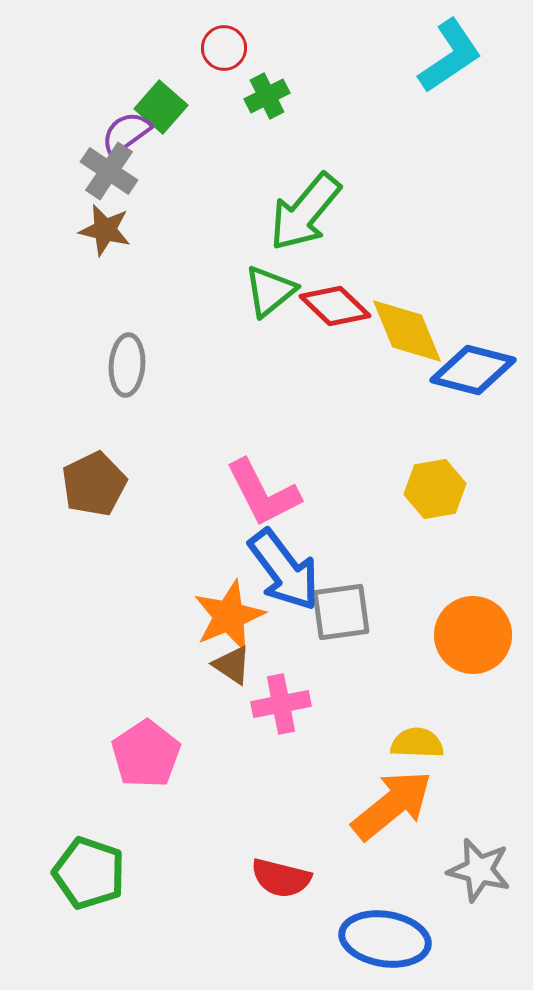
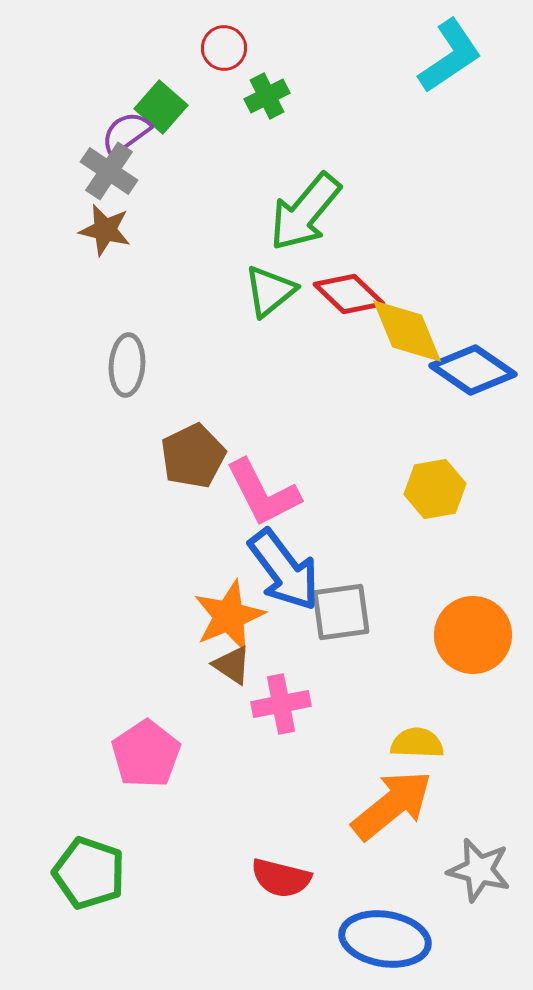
red diamond: moved 14 px right, 12 px up
blue diamond: rotated 20 degrees clockwise
brown pentagon: moved 99 px right, 28 px up
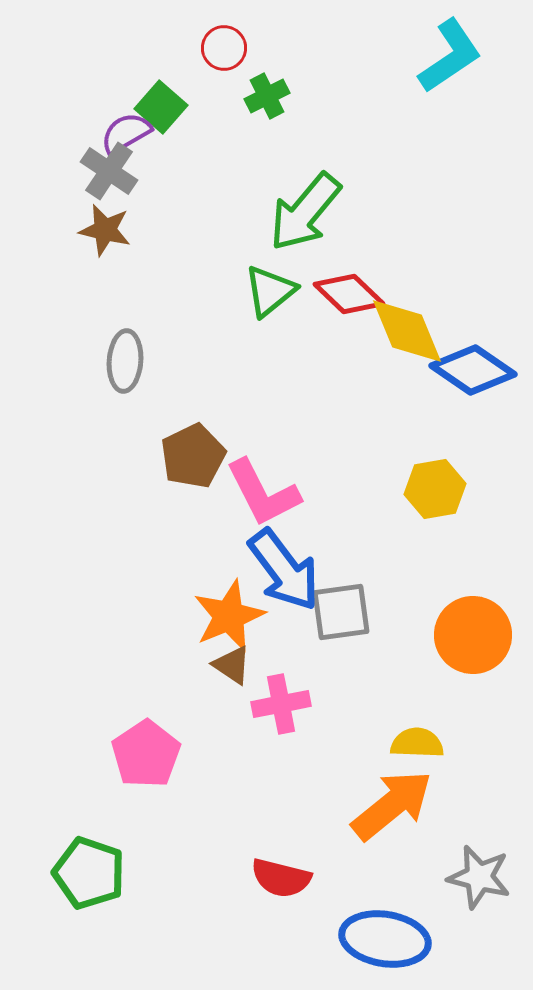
purple semicircle: rotated 6 degrees clockwise
gray ellipse: moved 2 px left, 4 px up
gray star: moved 7 px down
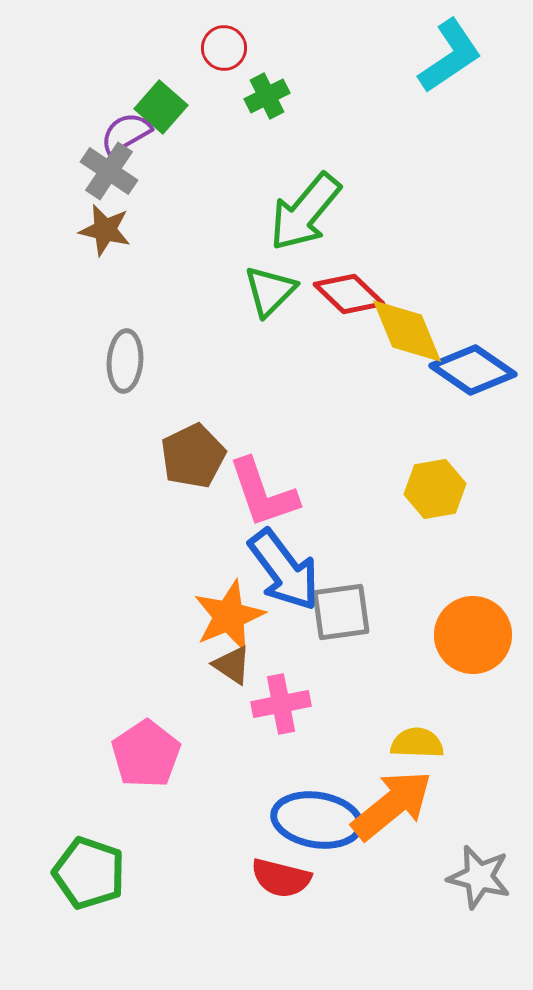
green triangle: rotated 6 degrees counterclockwise
pink L-shape: rotated 8 degrees clockwise
blue ellipse: moved 68 px left, 119 px up
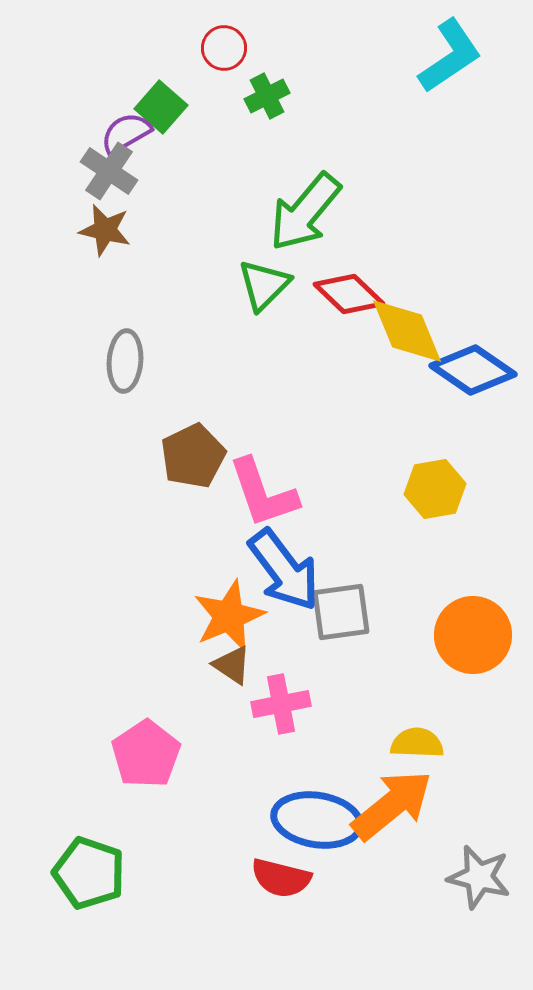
green triangle: moved 6 px left, 6 px up
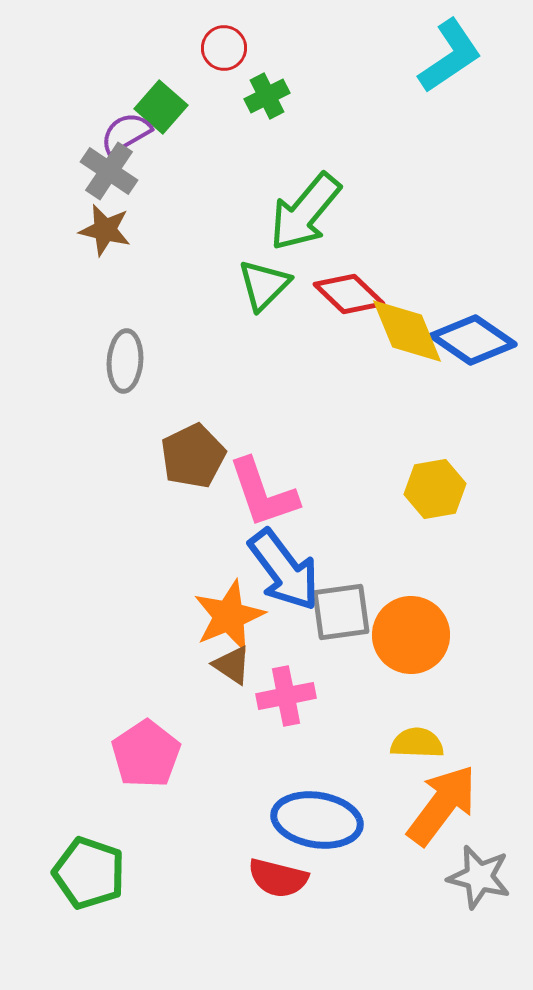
blue diamond: moved 30 px up
orange circle: moved 62 px left
pink cross: moved 5 px right, 8 px up
orange arrow: moved 50 px right; rotated 14 degrees counterclockwise
red semicircle: moved 3 px left
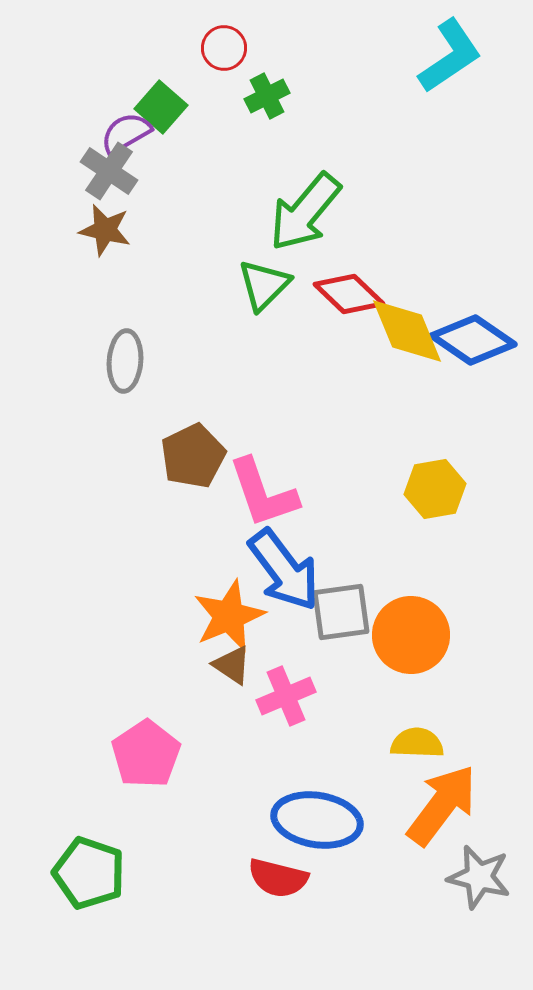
pink cross: rotated 12 degrees counterclockwise
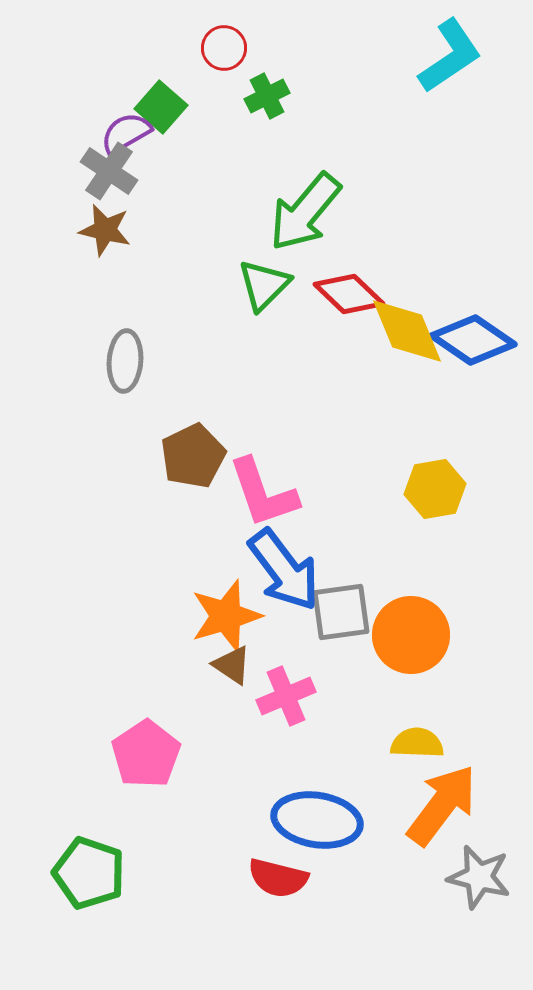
orange star: moved 3 px left; rotated 6 degrees clockwise
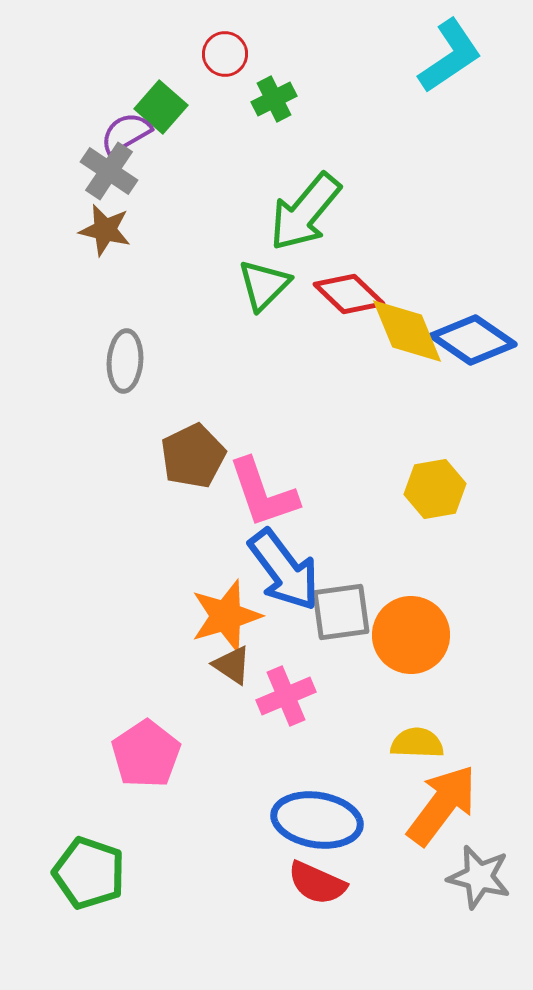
red circle: moved 1 px right, 6 px down
green cross: moved 7 px right, 3 px down
red semicircle: moved 39 px right, 5 px down; rotated 10 degrees clockwise
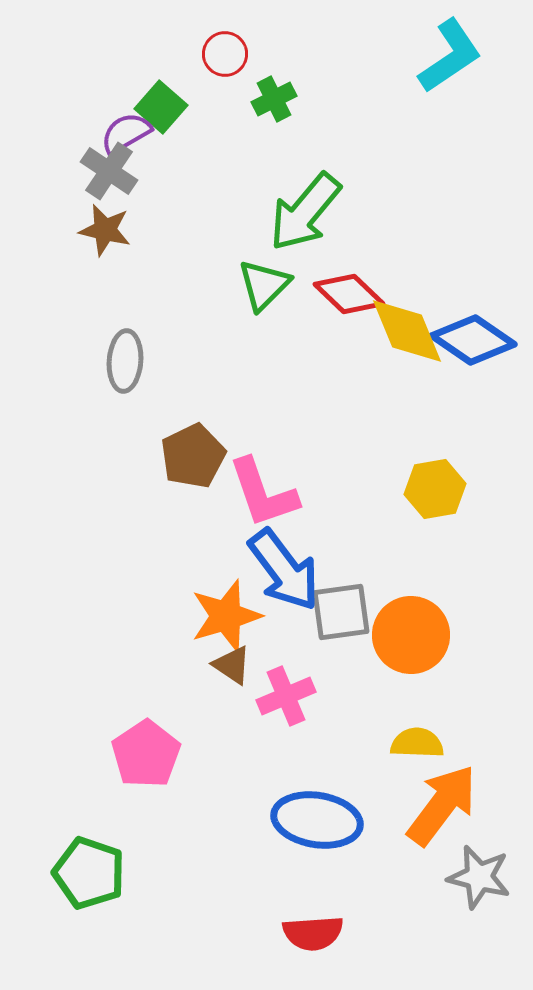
red semicircle: moved 4 px left, 50 px down; rotated 28 degrees counterclockwise
